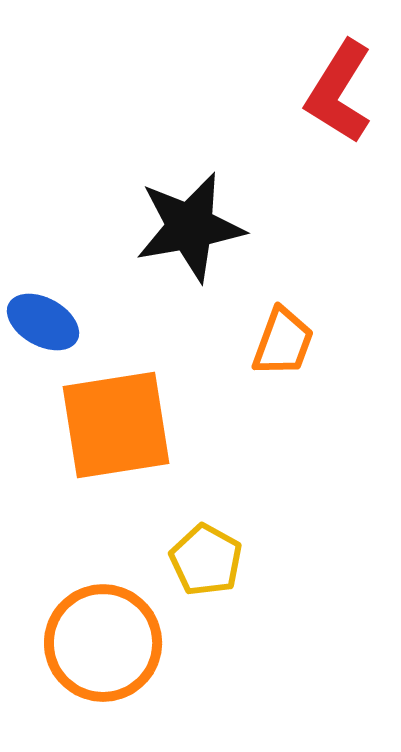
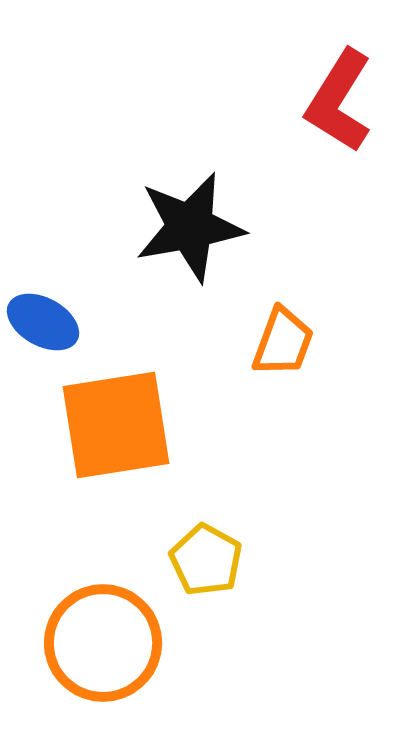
red L-shape: moved 9 px down
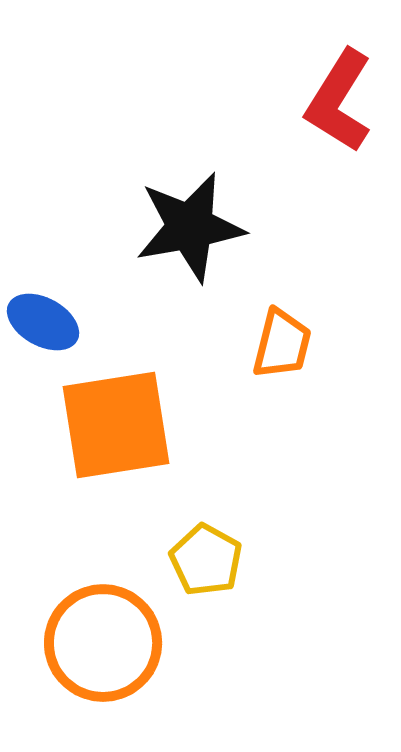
orange trapezoid: moved 1 px left, 2 px down; rotated 6 degrees counterclockwise
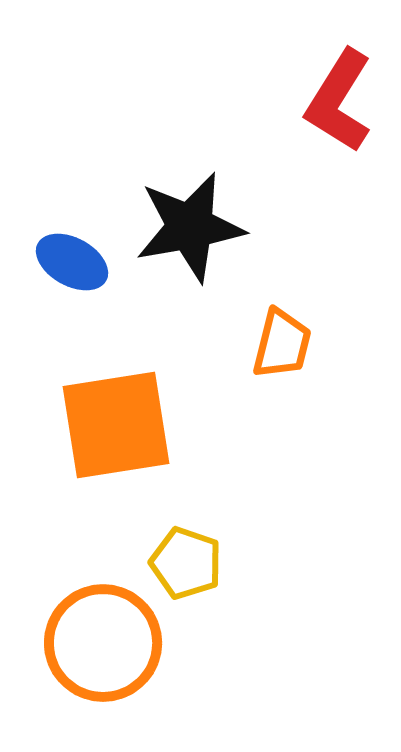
blue ellipse: moved 29 px right, 60 px up
yellow pentagon: moved 20 px left, 3 px down; rotated 10 degrees counterclockwise
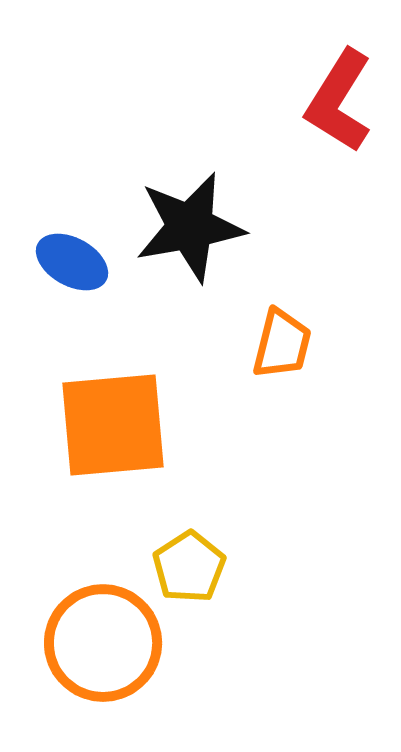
orange square: moved 3 px left; rotated 4 degrees clockwise
yellow pentagon: moved 3 px right, 4 px down; rotated 20 degrees clockwise
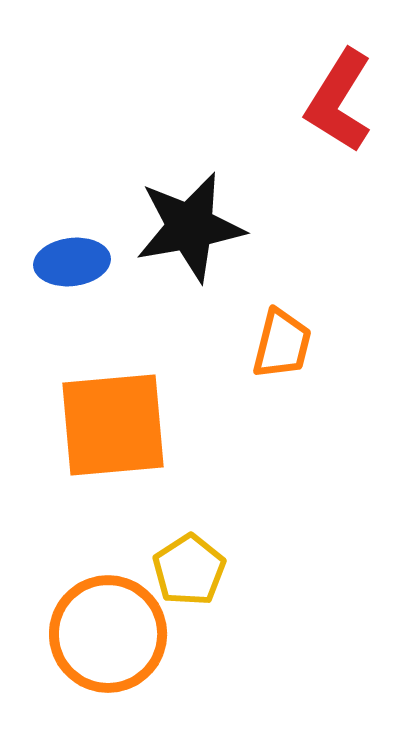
blue ellipse: rotated 36 degrees counterclockwise
yellow pentagon: moved 3 px down
orange circle: moved 5 px right, 9 px up
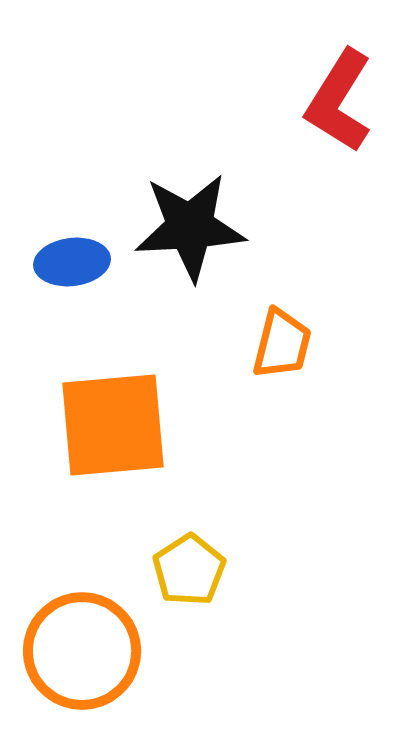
black star: rotated 7 degrees clockwise
orange circle: moved 26 px left, 17 px down
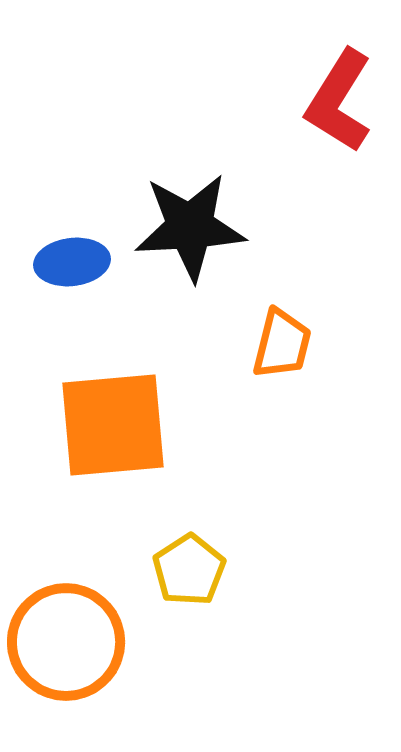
orange circle: moved 16 px left, 9 px up
